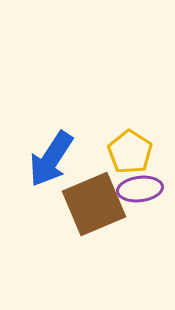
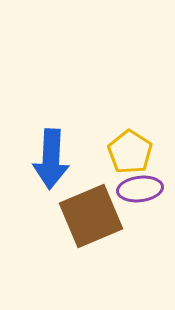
blue arrow: rotated 30 degrees counterclockwise
brown square: moved 3 px left, 12 px down
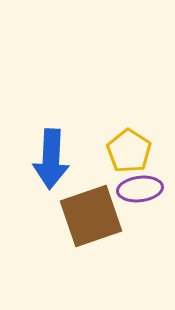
yellow pentagon: moved 1 px left, 1 px up
brown square: rotated 4 degrees clockwise
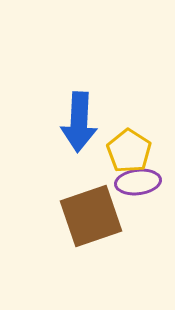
blue arrow: moved 28 px right, 37 px up
purple ellipse: moved 2 px left, 7 px up
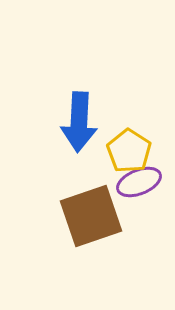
purple ellipse: moved 1 px right; rotated 15 degrees counterclockwise
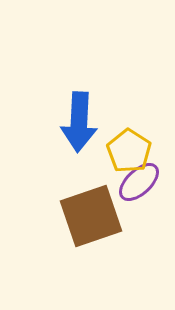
purple ellipse: rotated 21 degrees counterclockwise
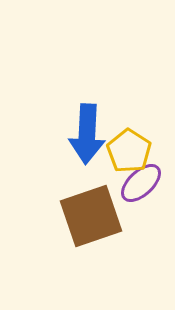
blue arrow: moved 8 px right, 12 px down
purple ellipse: moved 2 px right, 1 px down
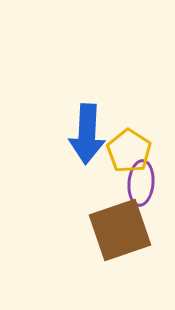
purple ellipse: rotated 42 degrees counterclockwise
brown square: moved 29 px right, 14 px down
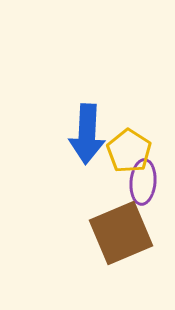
purple ellipse: moved 2 px right, 1 px up
brown square: moved 1 px right, 3 px down; rotated 4 degrees counterclockwise
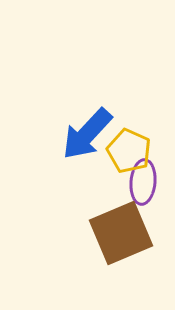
blue arrow: rotated 40 degrees clockwise
yellow pentagon: rotated 9 degrees counterclockwise
